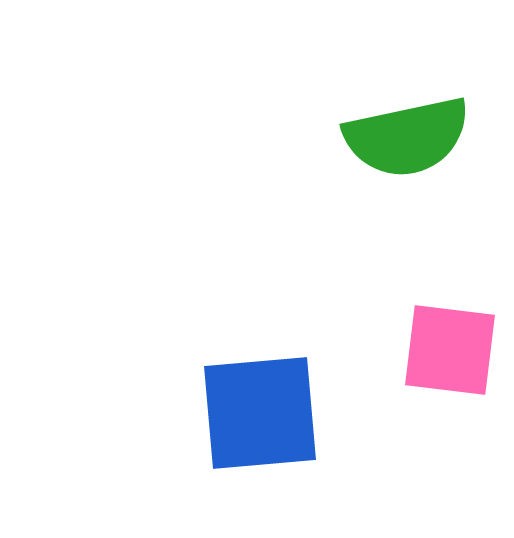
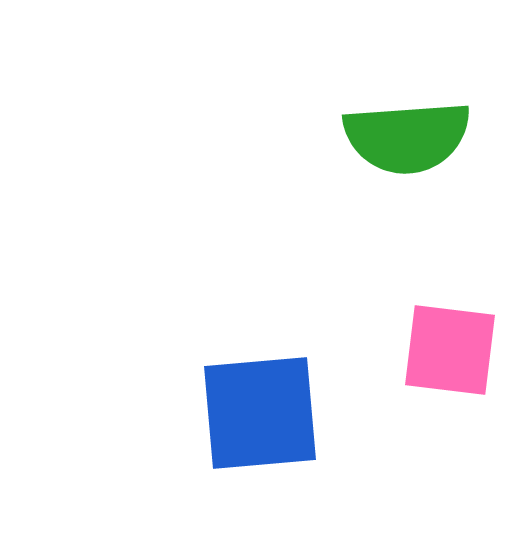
green semicircle: rotated 8 degrees clockwise
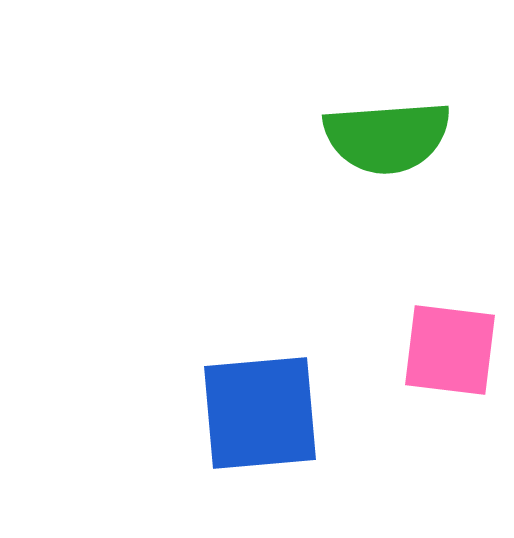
green semicircle: moved 20 px left
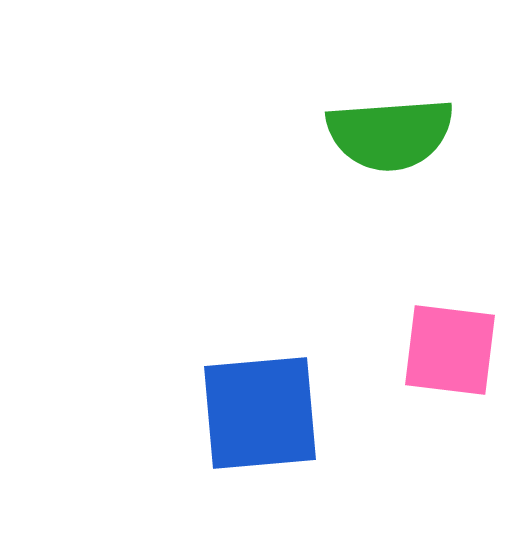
green semicircle: moved 3 px right, 3 px up
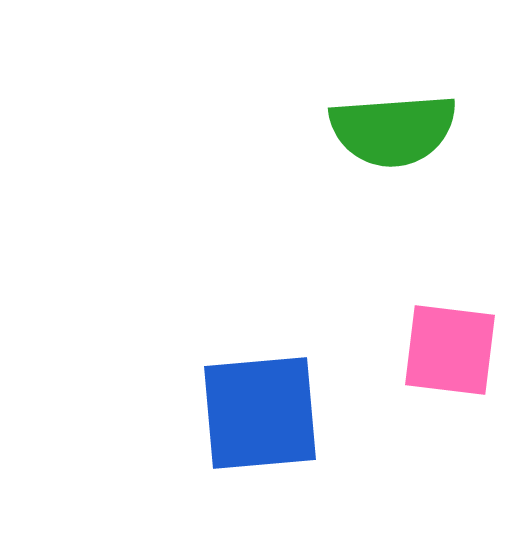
green semicircle: moved 3 px right, 4 px up
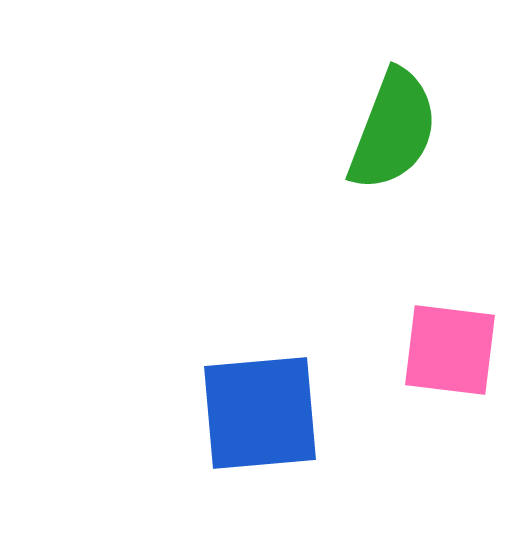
green semicircle: rotated 65 degrees counterclockwise
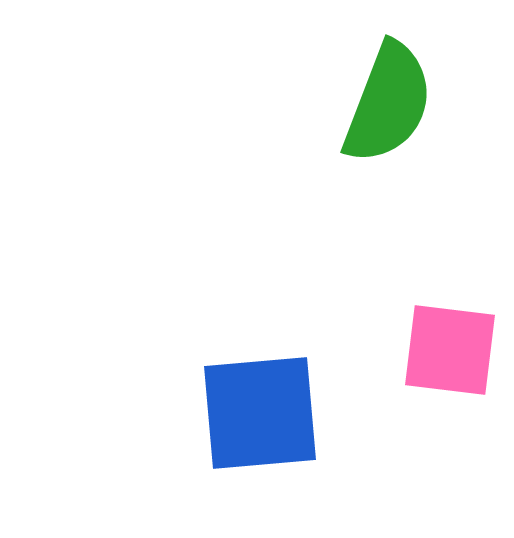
green semicircle: moved 5 px left, 27 px up
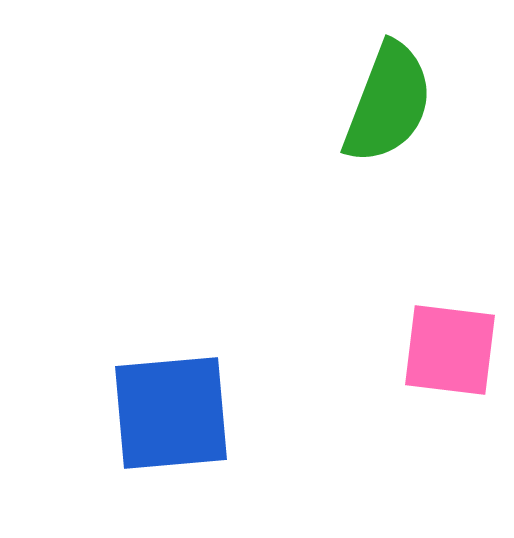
blue square: moved 89 px left
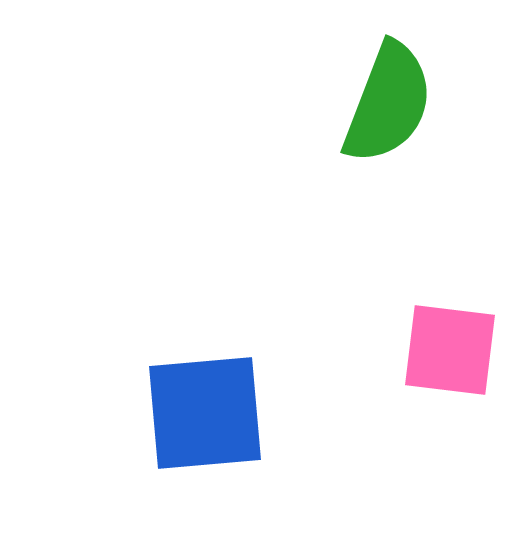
blue square: moved 34 px right
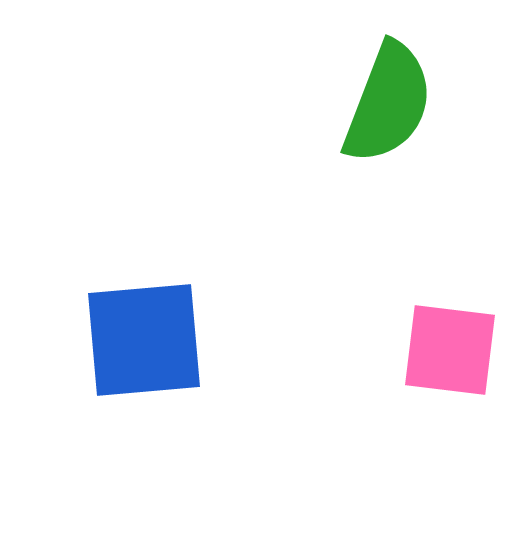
blue square: moved 61 px left, 73 px up
